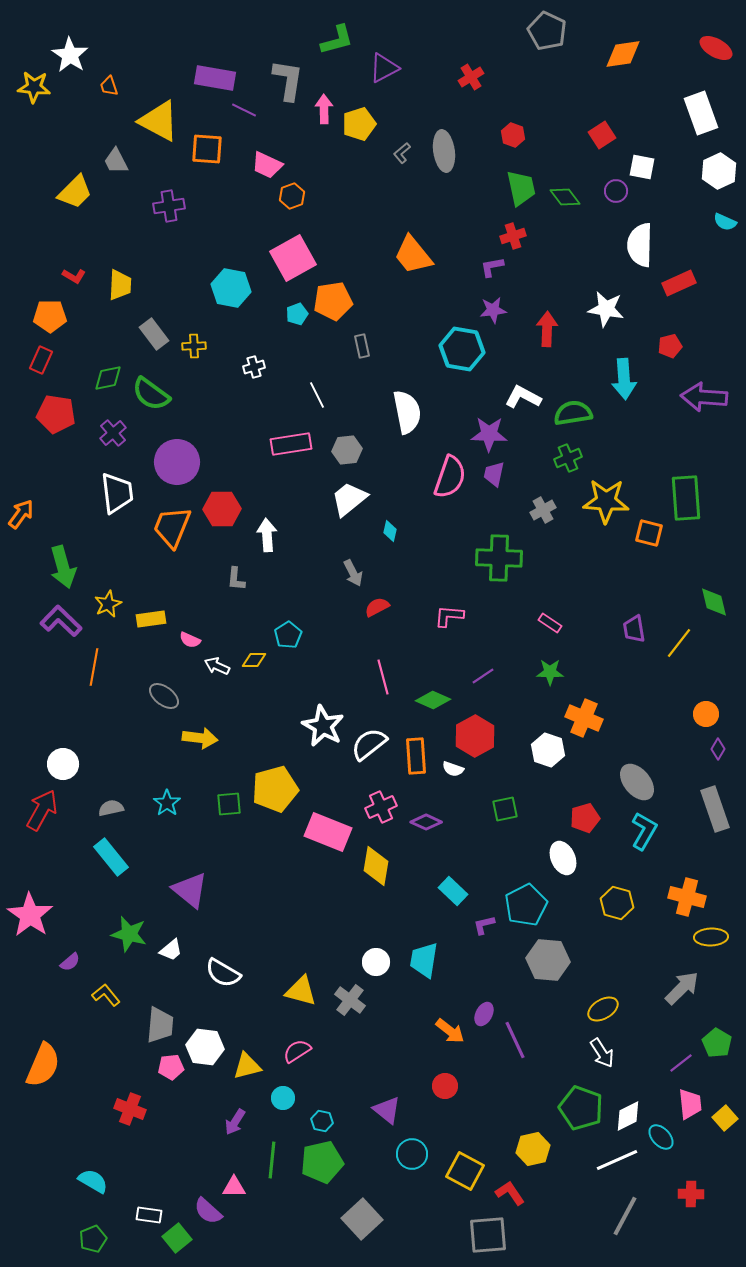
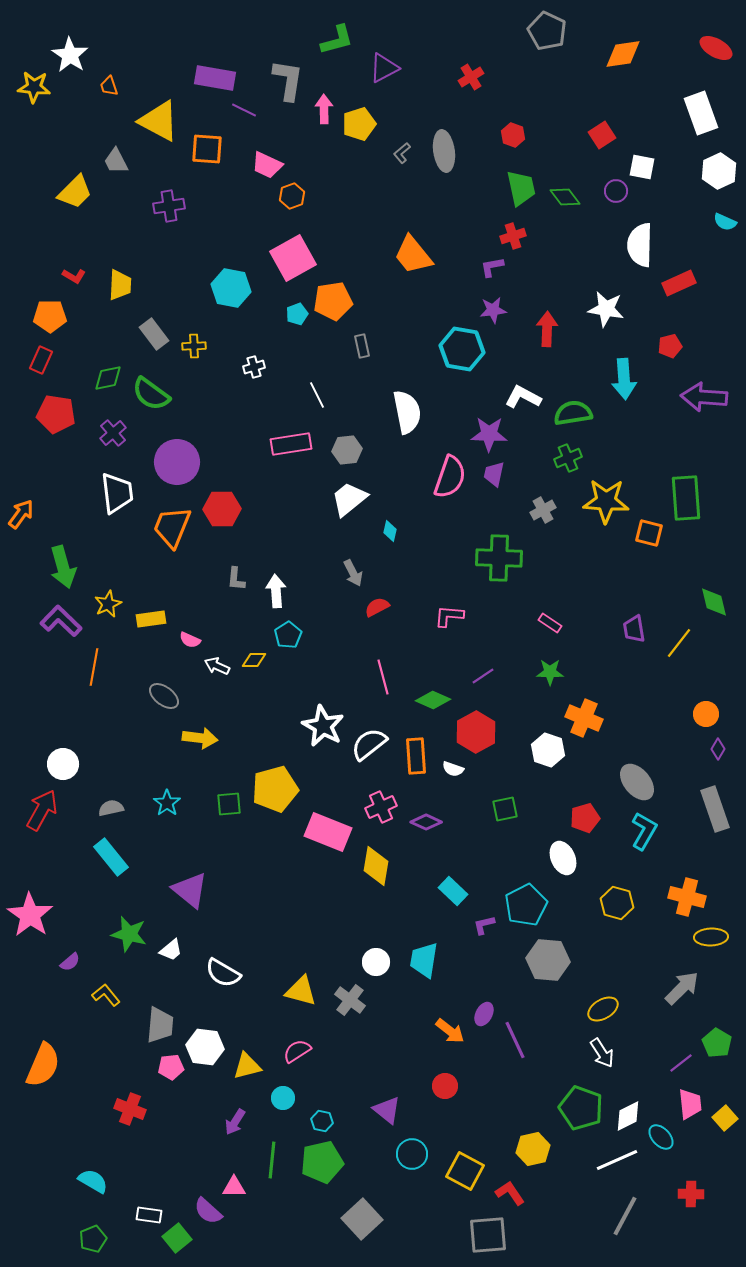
white arrow at (267, 535): moved 9 px right, 56 px down
red hexagon at (475, 736): moved 1 px right, 4 px up
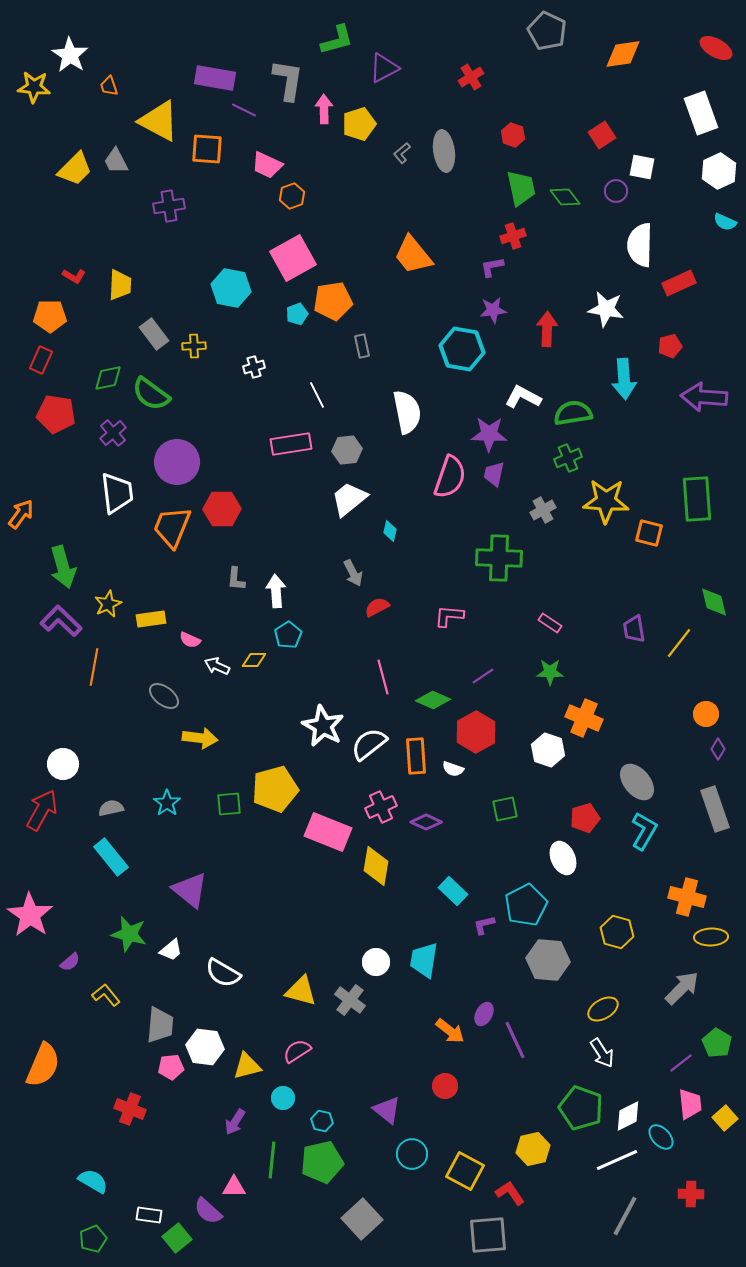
yellow trapezoid at (75, 192): moved 23 px up
green rectangle at (686, 498): moved 11 px right, 1 px down
yellow hexagon at (617, 903): moved 29 px down
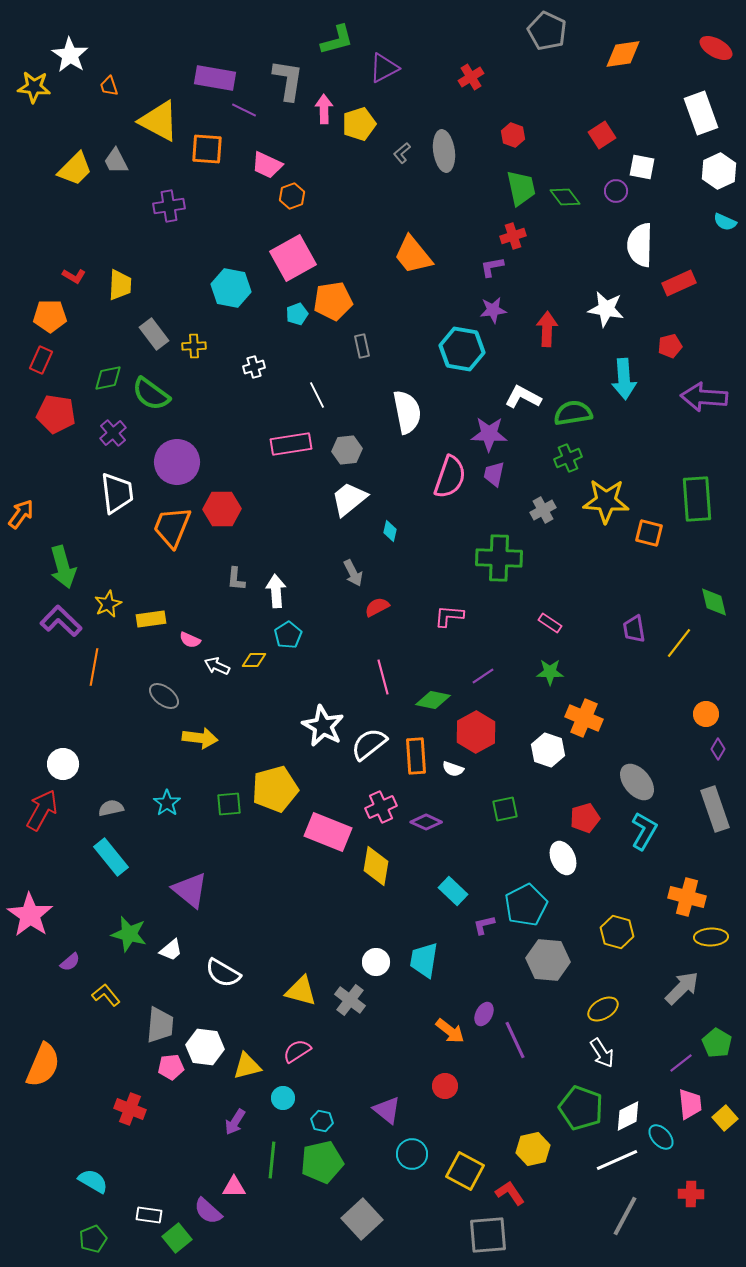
green diamond at (433, 700): rotated 12 degrees counterclockwise
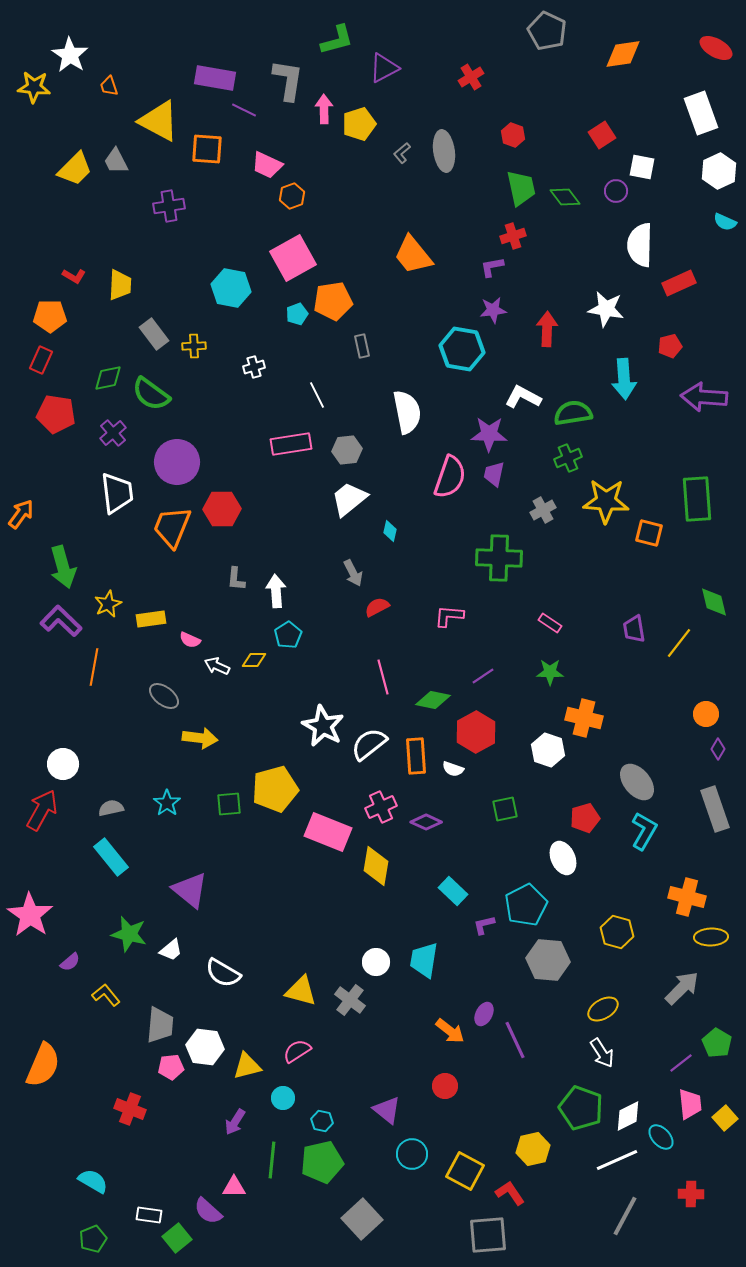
orange cross at (584, 718): rotated 9 degrees counterclockwise
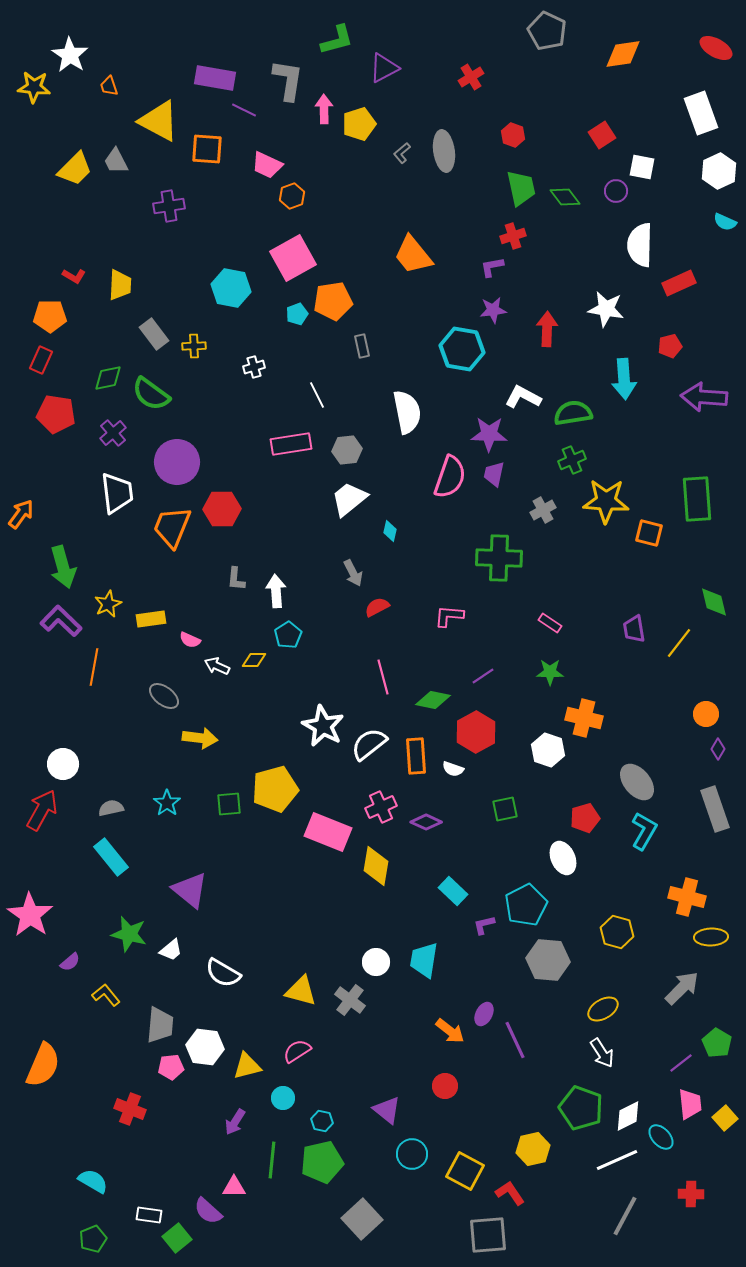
green cross at (568, 458): moved 4 px right, 2 px down
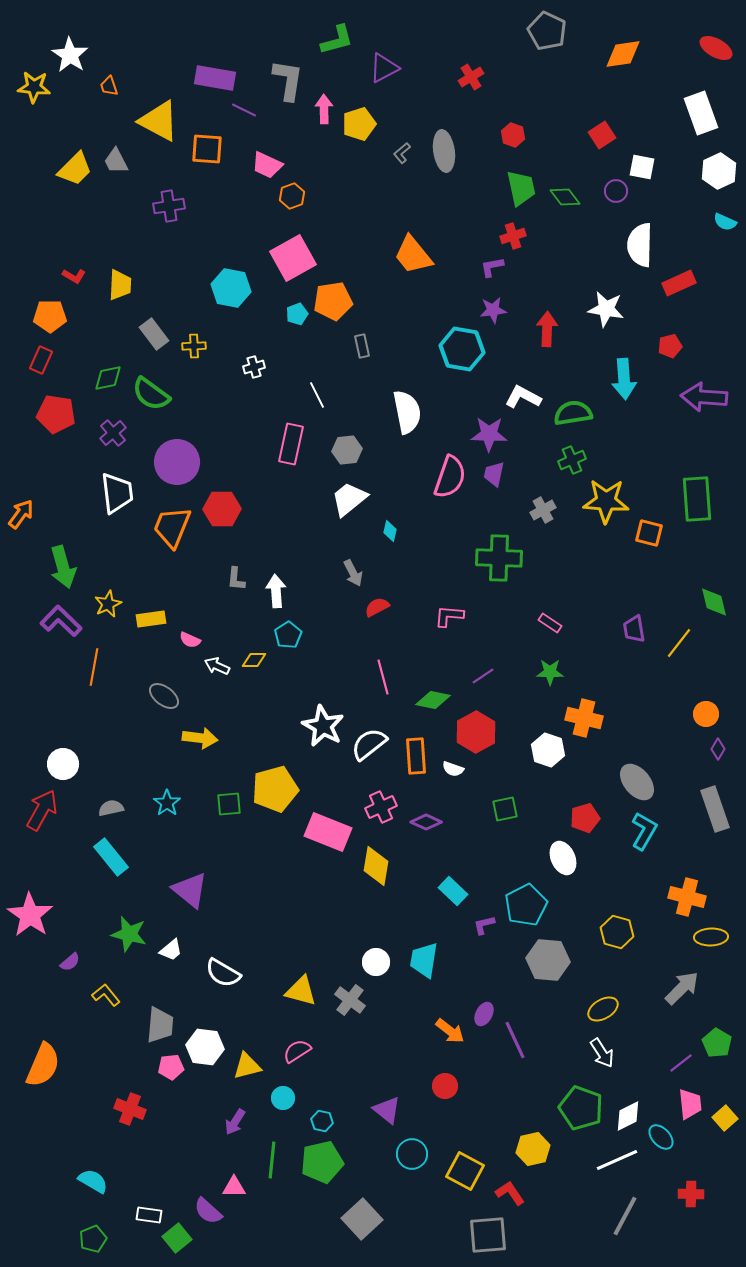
pink rectangle at (291, 444): rotated 69 degrees counterclockwise
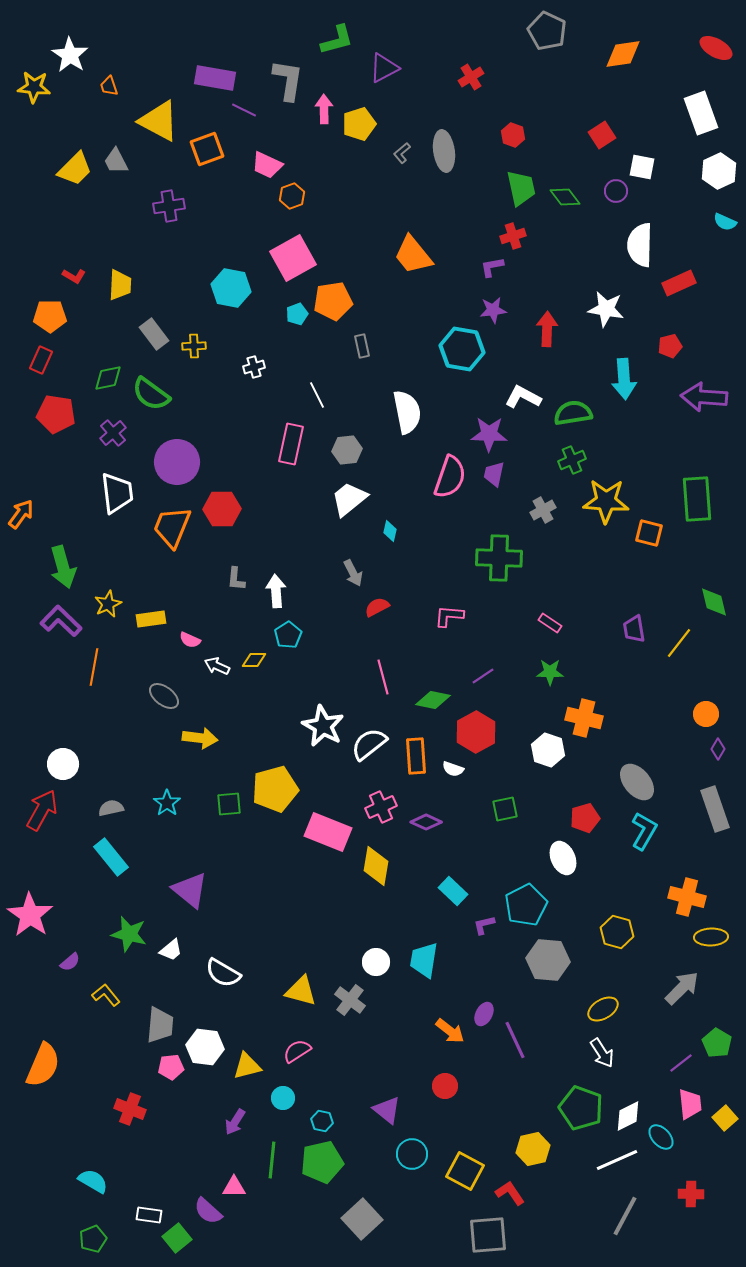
orange square at (207, 149): rotated 24 degrees counterclockwise
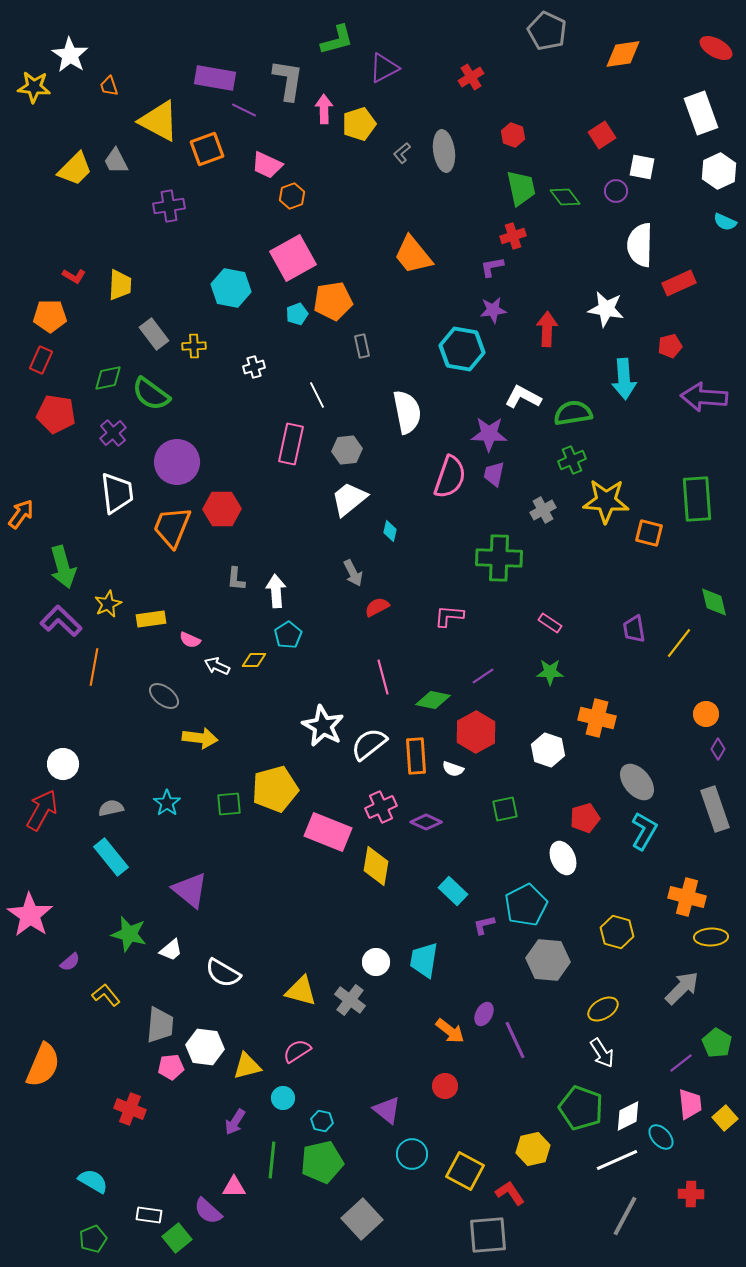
orange cross at (584, 718): moved 13 px right
